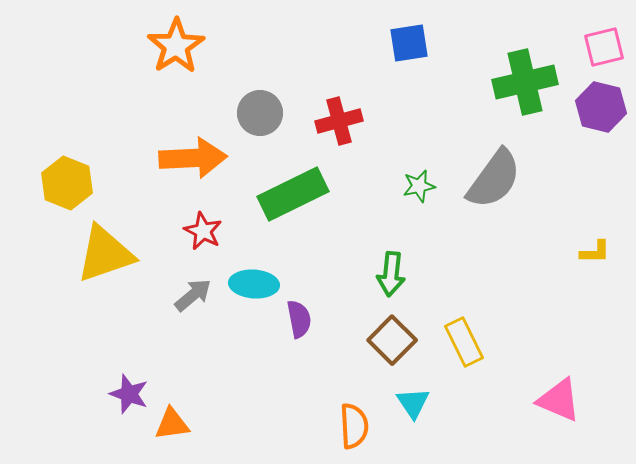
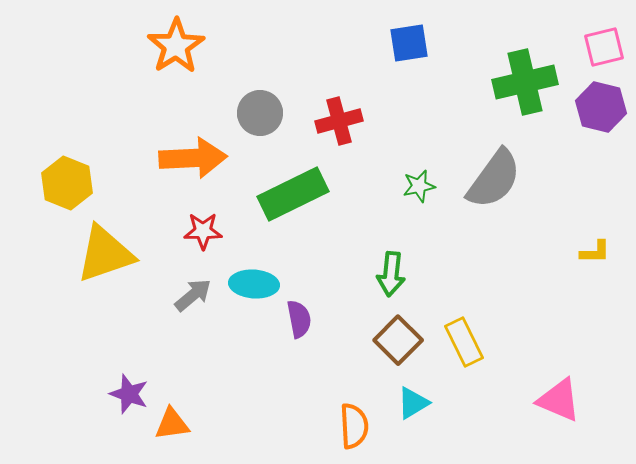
red star: rotated 27 degrees counterclockwise
brown square: moved 6 px right
cyan triangle: rotated 33 degrees clockwise
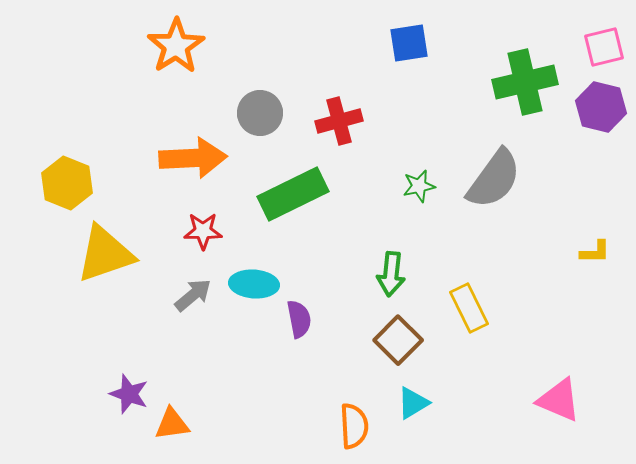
yellow rectangle: moved 5 px right, 34 px up
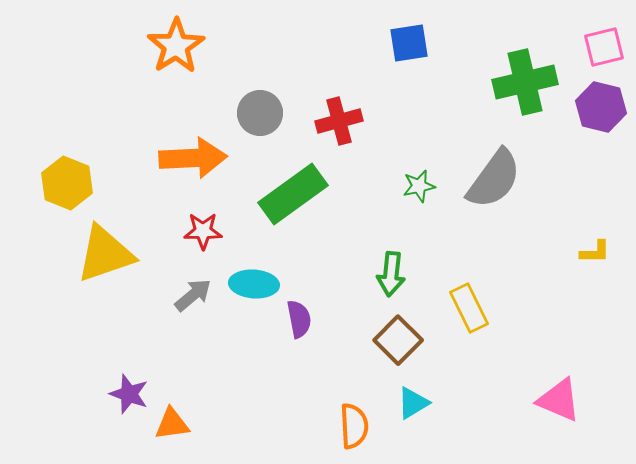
green rectangle: rotated 10 degrees counterclockwise
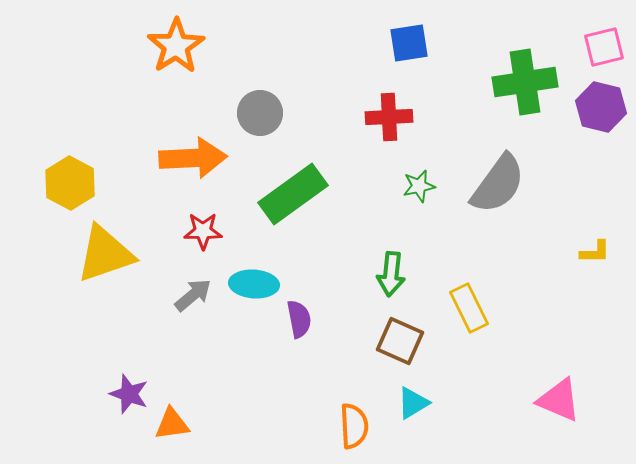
green cross: rotated 4 degrees clockwise
red cross: moved 50 px right, 4 px up; rotated 12 degrees clockwise
gray semicircle: moved 4 px right, 5 px down
yellow hexagon: moved 3 px right; rotated 6 degrees clockwise
brown square: moved 2 px right, 1 px down; rotated 21 degrees counterclockwise
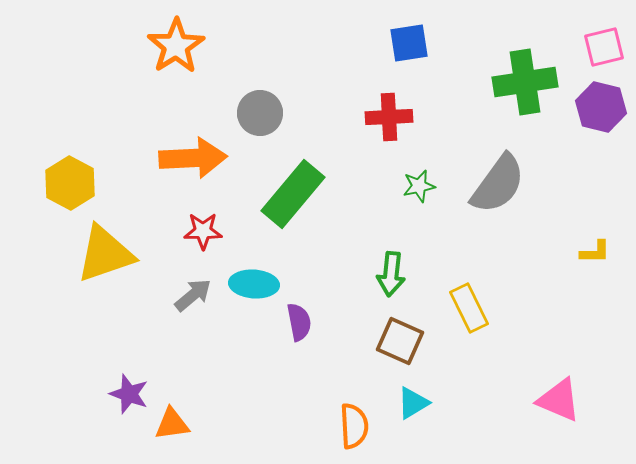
green rectangle: rotated 14 degrees counterclockwise
purple semicircle: moved 3 px down
